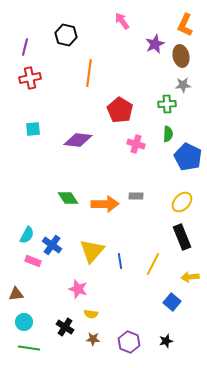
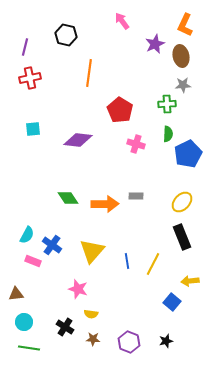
blue pentagon: moved 3 px up; rotated 20 degrees clockwise
blue line: moved 7 px right
yellow arrow: moved 4 px down
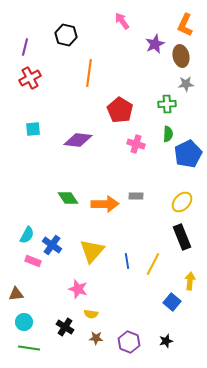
red cross: rotated 15 degrees counterclockwise
gray star: moved 3 px right, 1 px up
yellow arrow: rotated 102 degrees clockwise
brown star: moved 3 px right, 1 px up
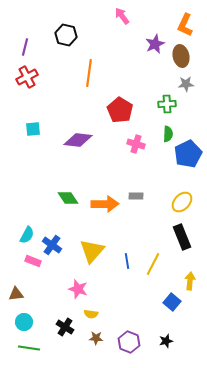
pink arrow: moved 5 px up
red cross: moved 3 px left, 1 px up
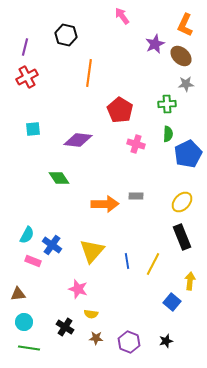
brown ellipse: rotated 35 degrees counterclockwise
green diamond: moved 9 px left, 20 px up
brown triangle: moved 2 px right
